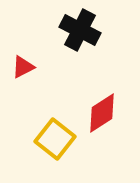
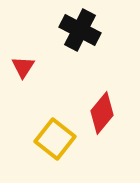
red triangle: rotated 30 degrees counterclockwise
red diamond: rotated 18 degrees counterclockwise
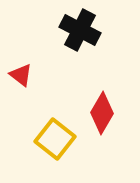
red triangle: moved 2 px left, 8 px down; rotated 25 degrees counterclockwise
red diamond: rotated 9 degrees counterclockwise
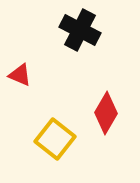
red triangle: moved 1 px left; rotated 15 degrees counterclockwise
red diamond: moved 4 px right
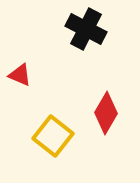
black cross: moved 6 px right, 1 px up
yellow square: moved 2 px left, 3 px up
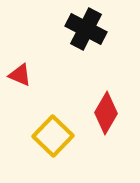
yellow square: rotated 6 degrees clockwise
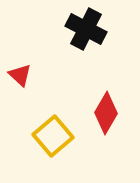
red triangle: rotated 20 degrees clockwise
yellow square: rotated 6 degrees clockwise
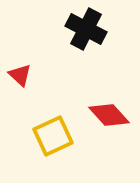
red diamond: moved 3 px right, 2 px down; rotated 72 degrees counterclockwise
yellow square: rotated 15 degrees clockwise
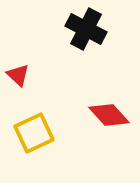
red triangle: moved 2 px left
yellow square: moved 19 px left, 3 px up
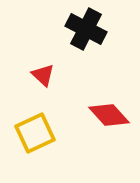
red triangle: moved 25 px right
yellow square: moved 1 px right
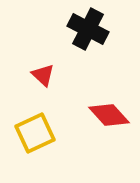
black cross: moved 2 px right
